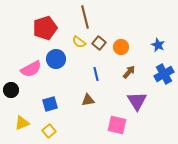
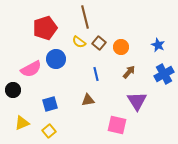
black circle: moved 2 px right
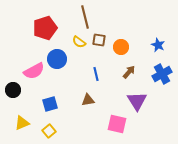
brown square: moved 3 px up; rotated 32 degrees counterclockwise
blue circle: moved 1 px right
pink semicircle: moved 3 px right, 2 px down
blue cross: moved 2 px left
pink square: moved 1 px up
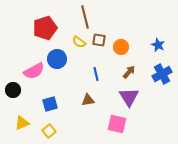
purple triangle: moved 8 px left, 4 px up
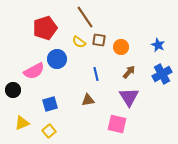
brown line: rotated 20 degrees counterclockwise
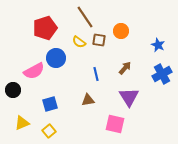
orange circle: moved 16 px up
blue circle: moved 1 px left, 1 px up
brown arrow: moved 4 px left, 4 px up
pink square: moved 2 px left
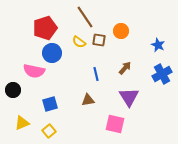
blue circle: moved 4 px left, 5 px up
pink semicircle: rotated 40 degrees clockwise
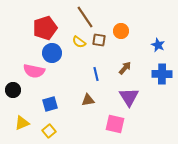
blue cross: rotated 30 degrees clockwise
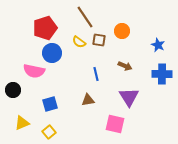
orange circle: moved 1 px right
brown arrow: moved 2 px up; rotated 72 degrees clockwise
yellow square: moved 1 px down
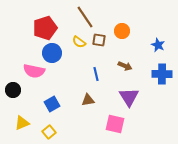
blue square: moved 2 px right; rotated 14 degrees counterclockwise
